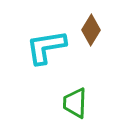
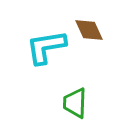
brown diamond: moved 2 px left; rotated 56 degrees counterclockwise
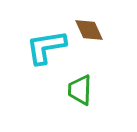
green trapezoid: moved 5 px right, 13 px up
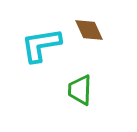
cyan L-shape: moved 5 px left, 2 px up
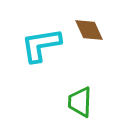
green trapezoid: moved 12 px down
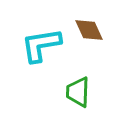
green trapezoid: moved 2 px left, 10 px up
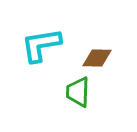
brown diamond: moved 8 px right, 28 px down; rotated 64 degrees counterclockwise
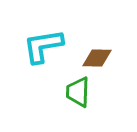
cyan L-shape: moved 2 px right, 1 px down
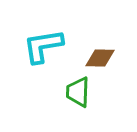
brown diamond: moved 3 px right
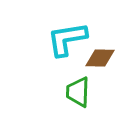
cyan L-shape: moved 24 px right, 7 px up
